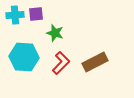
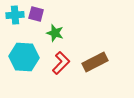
purple square: rotated 21 degrees clockwise
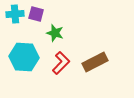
cyan cross: moved 1 px up
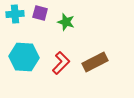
purple square: moved 4 px right, 1 px up
green star: moved 11 px right, 11 px up
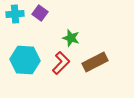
purple square: rotated 21 degrees clockwise
green star: moved 5 px right, 16 px down
cyan hexagon: moved 1 px right, 3 px down
